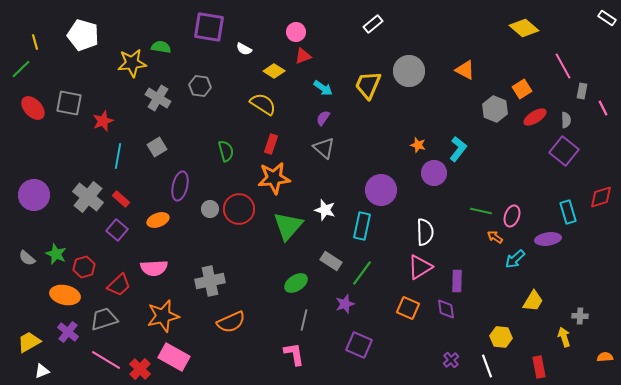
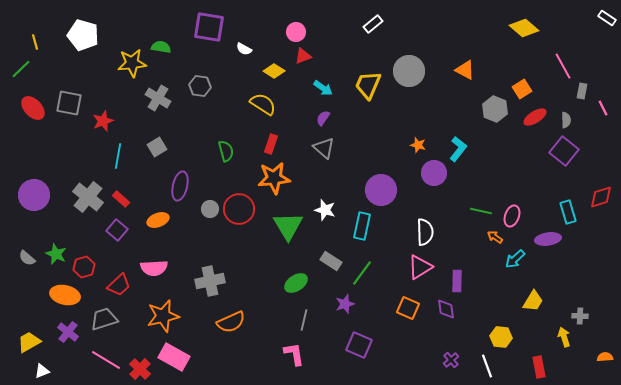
green triangle at (288, 226): rotated 12 degrees counterclockwise
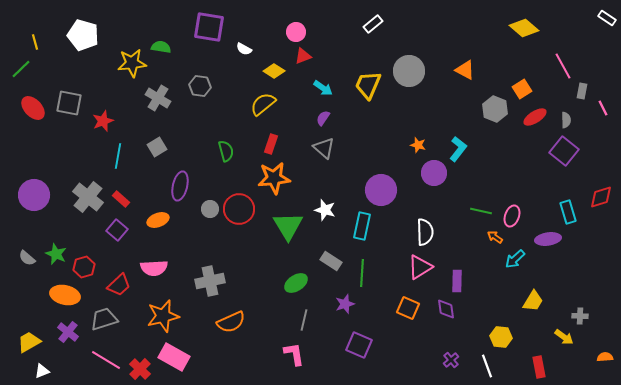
yellow semicircle at (263, 104): rotated 72 degrees counterclockwise
green line at (362, 273): rotated 32 degrees counterclockwise
yellow arrow at (564, 337): rotated 144 degrees clockwise
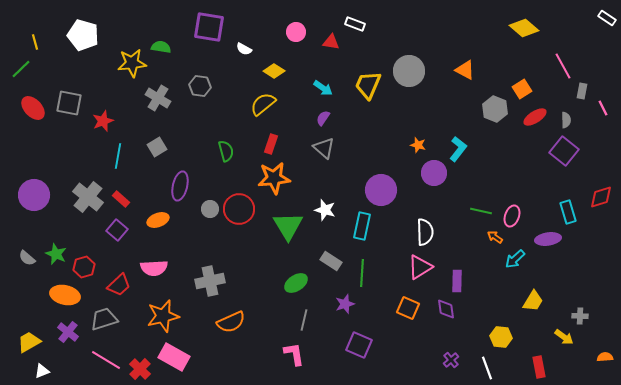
white rectangle at (373, 24): moved 18 px left; rotated 60 degrees clockwise
red triangle at (303, 56): moved 28 px right, 14 px up; rotated 30 degrees clockwise
white line at (487, 366): moved 2 px down
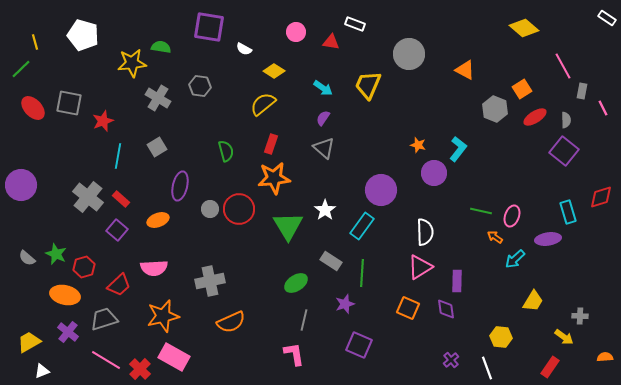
gray circle at (409, 71): moved 17 px up
purple circle at (34, 195): moved 13 px left, 10 px up
white star at (325, 210): rotated 20 degrees clockwise
cyan rectangle at (362, 226): rotated 24 degrees clockwise
red rectangle at (539, 367): moved 11 px right; rotated 45 degrees clockwise
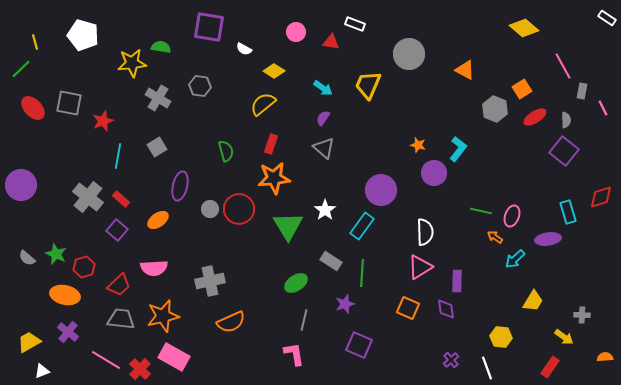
orange ellipse at (158, 220): rotated 15 degrees counterclockwise
gray cross at (580, 316): moved 2 px right, 1 px up
gray trapezoid at (104, 319): moved 17 px right; rotated 24 degrees clockwise
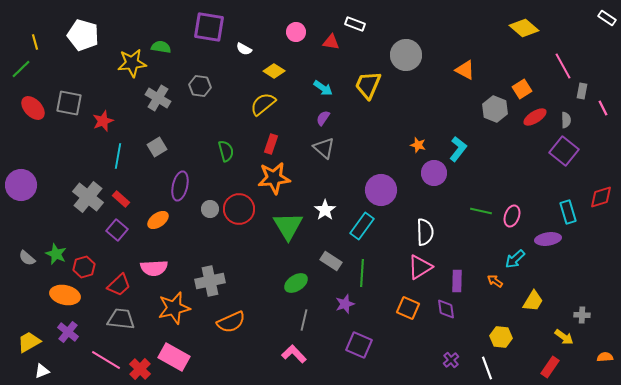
gray circle at (409, 54): moved 3 px left, 1 px down
orange arrow at (495, 237): moved 44 px down
orange star at (163, 316): moved 11 px right, 8 px up
pink L-shape at (294, 354): rotated 35 degrees counterclockwise
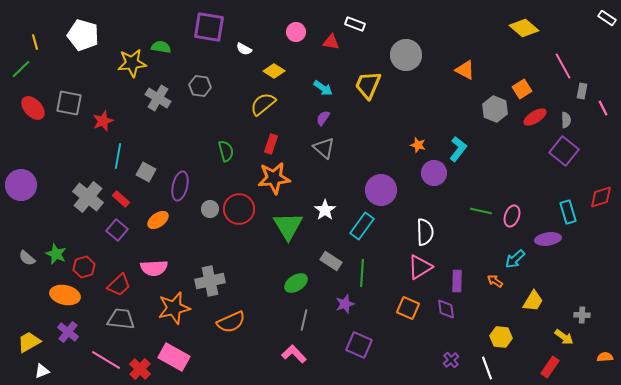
gray square at (157, 147): moved 11 px left, 25 px down; rotated 30 degrees counterclockwise
